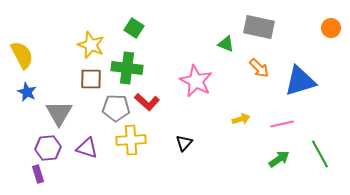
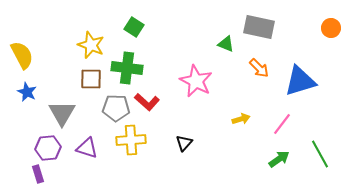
green square: moved 1 px up
gray triangle: moved 3 px right
pink line: rotated 40 degrees counterclockwise
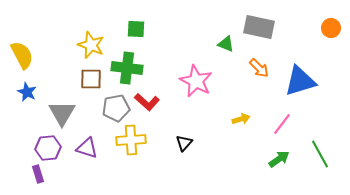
green square: moved 2 px right, 2 px down; rotated 30 degrees counterclockwise
gray pentagon: rotated 12 degrees counterclockwise
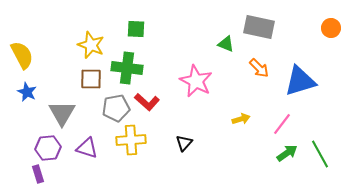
green arrow: moved 8 px right, 6 px up
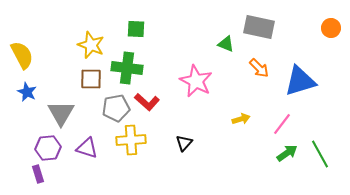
gray triangle: moved 1 px left
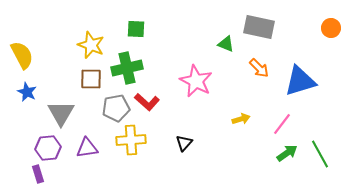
green cross: rotated 20 degrees counterclockwise
purple triangle: rotated 25 degrees counterclockwise
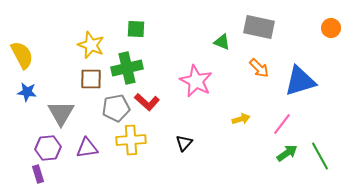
green triangle: moved 4 px left, 2 px up
blue star: rotated 18 degrees counterclockwise
green line: moved 2 px down
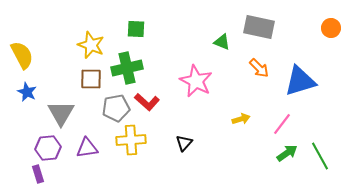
blue star: rotated 18 degrees clockwise
